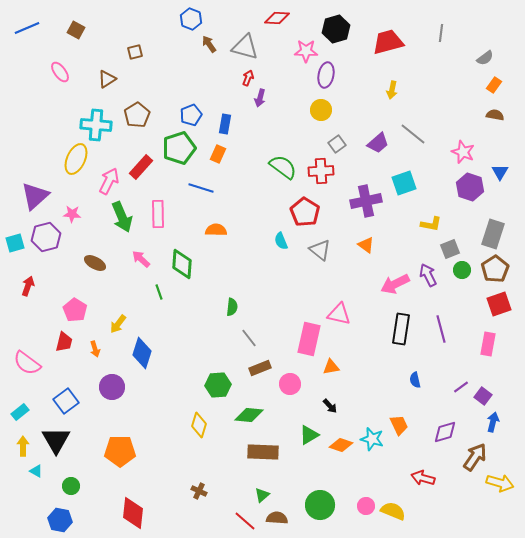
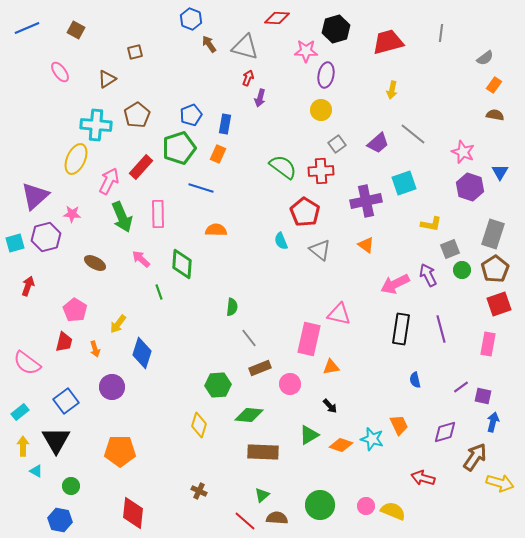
purple square at (483, 396): rotated 24 degrees counterclockwise
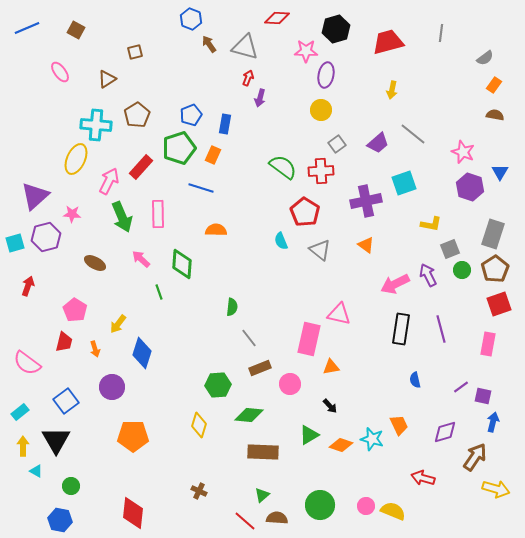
orange rectangle at (218, 154): moved 5 px left, 1 px down
orange pentagon at (120, 451): moved 13 px right, 15 px up
yellow arrow at (500, 483): moved 4 px left, 6 px down
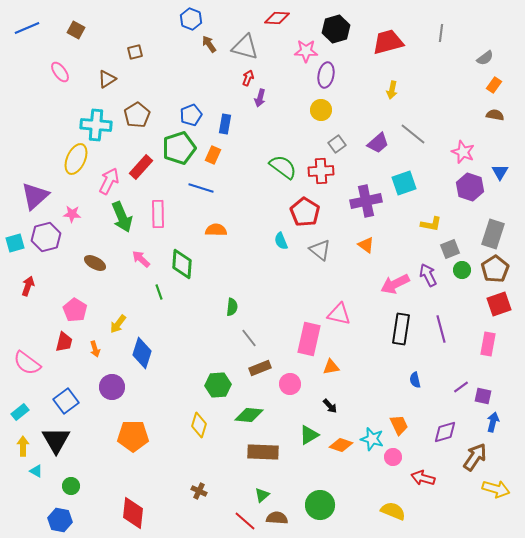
pink circle at (366, 506): moved 27 px right, 49 px up
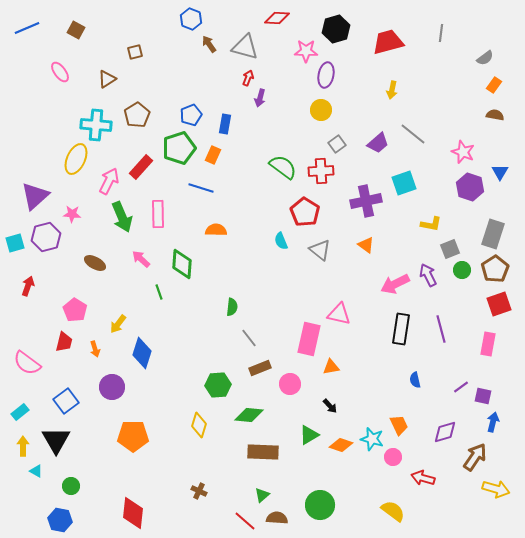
yellow semicircle at (393, 511): rotated 15 degrees clockwise
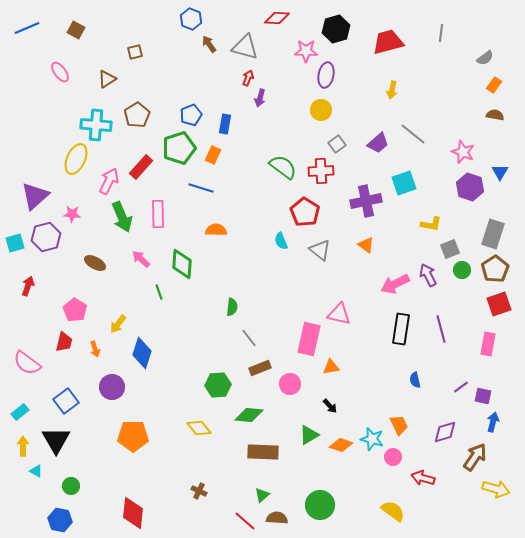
yellow diamond at (199, 425): moved 3 px down; rotated 55 degrees counterclockwise
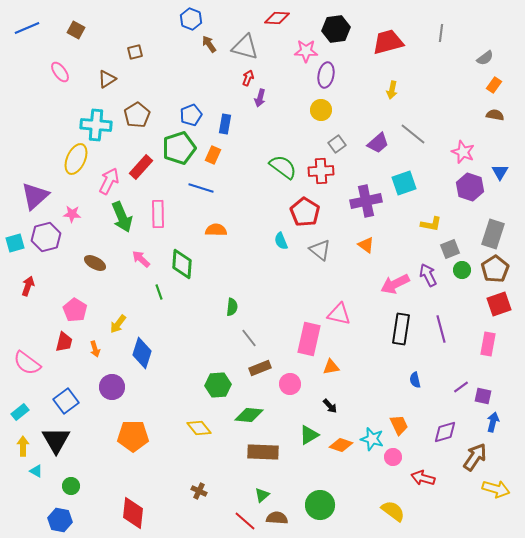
black hexagon at (336, 29): rotated 8 degrees clockwise
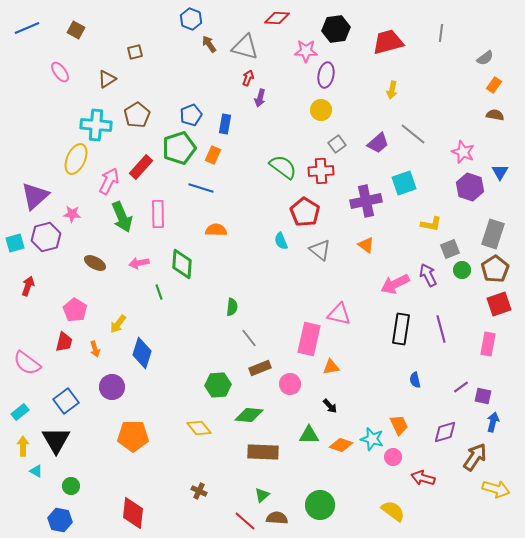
pink arrow at (141, 259): moved 2 px left, 4 px down; rotated 54 degrees counterclockwise
green triangle at (309, 435): rotated 30 degrees clockwise
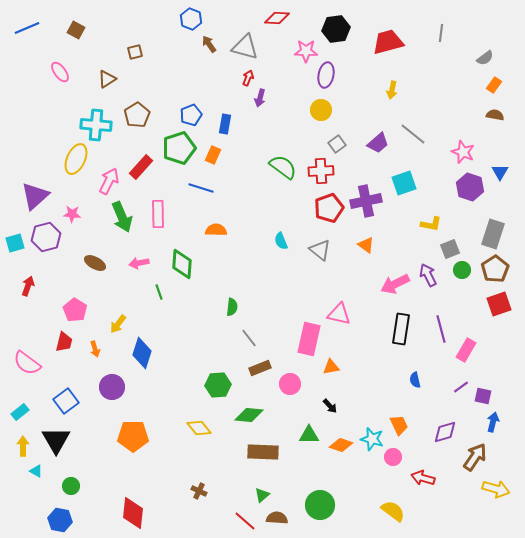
red pentagon at (305, 212): moved 24 px right, 4 px up; rotated 20 degrees clockwise
pink rectangle at (488, 344): moved 22 px left, 6 px down; rotated 20 degrees clockwise
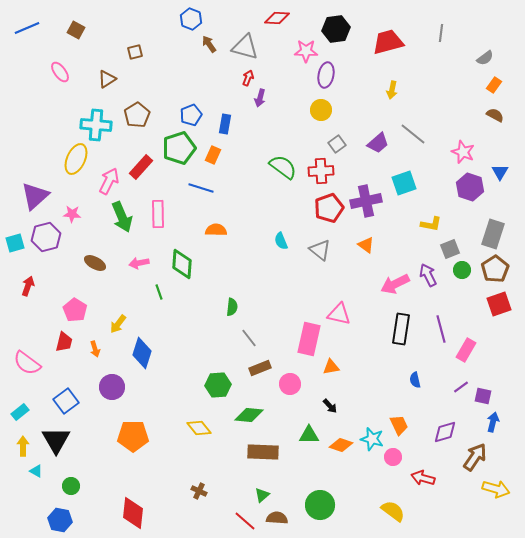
brown semicircle at (495, 115): rotated 18 degrees clockwise
